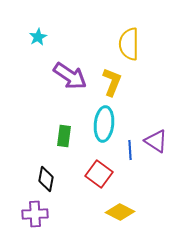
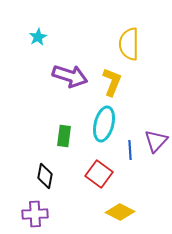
purple arrow: rotated 16 degrees counterclockwise
cyan ellipse: rotated 8 degrees clockwise
purple triangle: rotated 40 degrees clockwise
black diamond: moved 1 px left, 3 px up
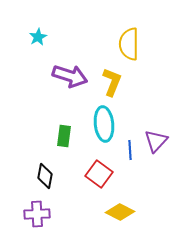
cyan ellipse: rotated 20 degrees counterclockwise
purple cross: moved 2 px right
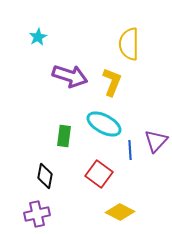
cyan ellipse: rotated 56 degrees counterclockwise
purple cross: rotated 10 degrees counterclockwise
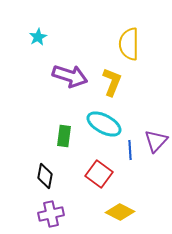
purple cross: moved 14 px right
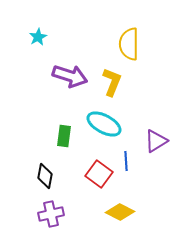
purple triangle: rotated 15 degrees clockwise
blue line: moved 4 px left, 11 px down
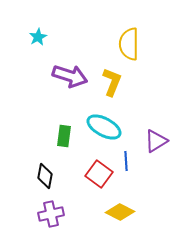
cyan ellipse: moved 3 px down
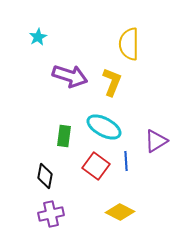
red square: moved 3 px left, 8 px up
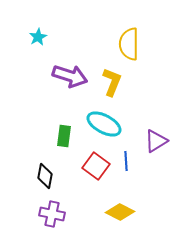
cyan ellipse: moved 3 px up
purple cross: moved 1 px right; rotated 25 degrees clockwise
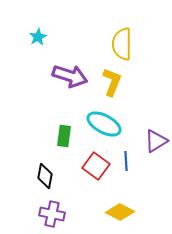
yellow semicircle: moved 7 px left
